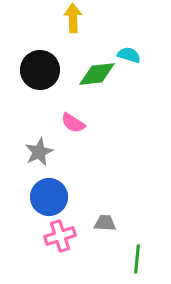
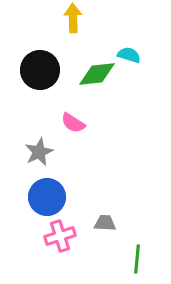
blue circle: moved 2 px left
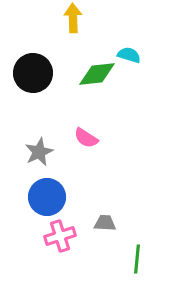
black circle: moved 7 px left, 3 px down
pink semicircle: moved 13 px right, 15 px down
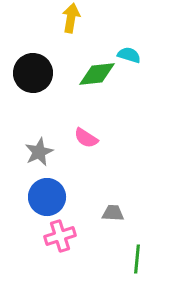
yellow arrow: moved 2 px left; rotated 12 degrees clockwise
gray trapezoid: moved 8 px right, 10 px up
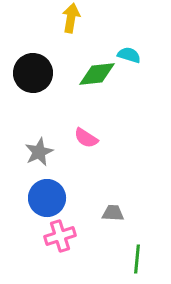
blue circle: moved 1 px down
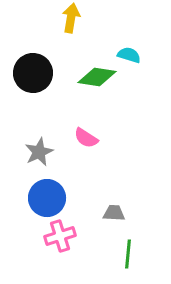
green diamond: moved 3 px down; rotated 15 degrees clockwise
gray trapezoid: moved 1 px right
green line: moved 9 px left, 5 px up
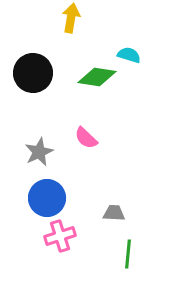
pink semicircle: rotated 10 degrees clockwise
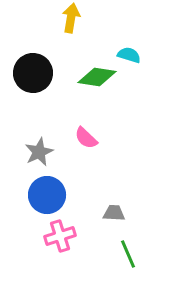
blue circle: moved 3 px up
green line: rotated 28 degrees counterclockwise
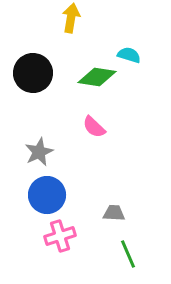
pink semicircle: moved 8 px right, 11 px up
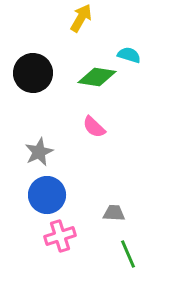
yellow arrow: moved 10 px right; rotated 20 degrees clockwise
